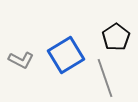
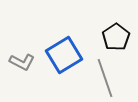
blue square: moved 2 px left
gray L-shape: moved 1 px right, 2 px down
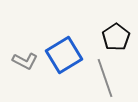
gray L-shape: moved 3 px right, 1 px up
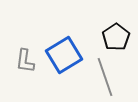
gray L-shape: rotated 70 degrees clockwise
gray line: moved 1 px up
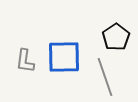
blue square: moved 2 px down; rotated 30 degrees clockwise
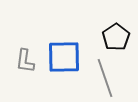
gray line: moved 1 px down
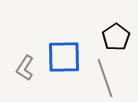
gray L-shape: moved 7 px down; rotated 25 degrees clockwise
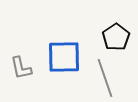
gray L-shape: moved 4 px left; rotated 45 degrees counterclockwise
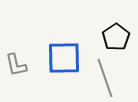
blue square: moved 1 px down
gray L-shape: moved 5 px left, 3 px up
